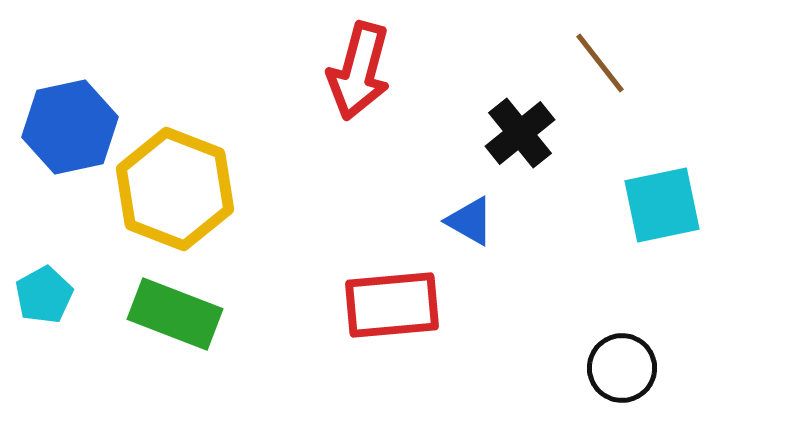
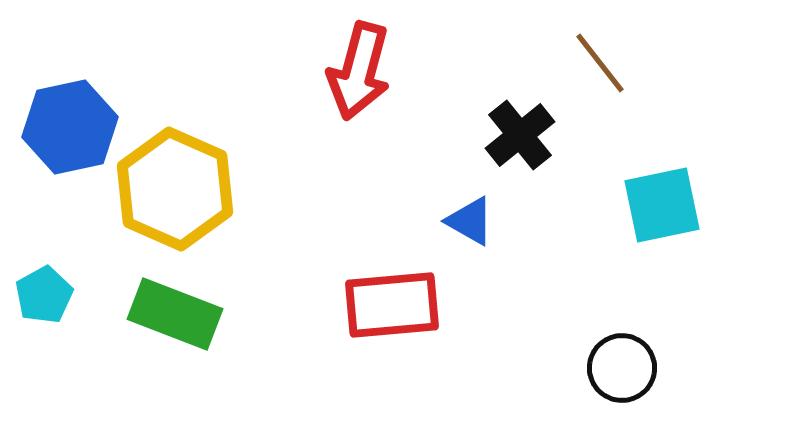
black cross: moved 2 px down
yellow hexagon: rotated 3 degrees clockwise
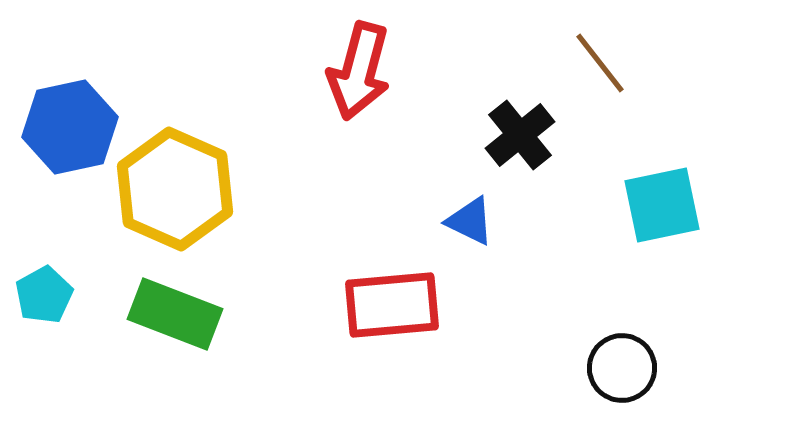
blue triangle: rotated 4 degrees counterclockwise
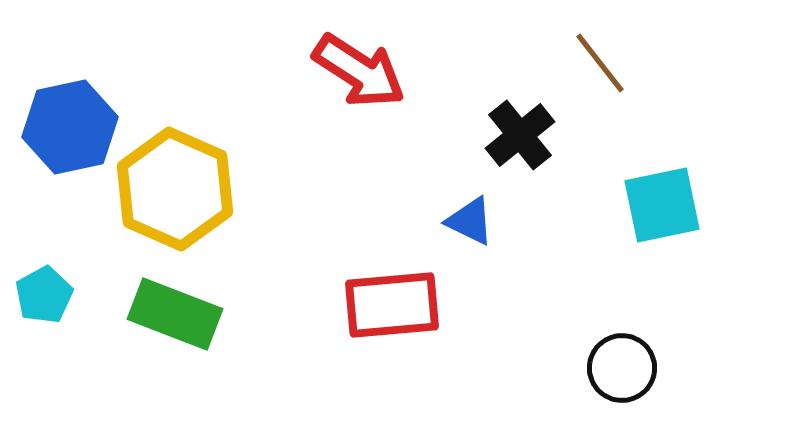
red arrow: rotated 72 degrees counterclockwise
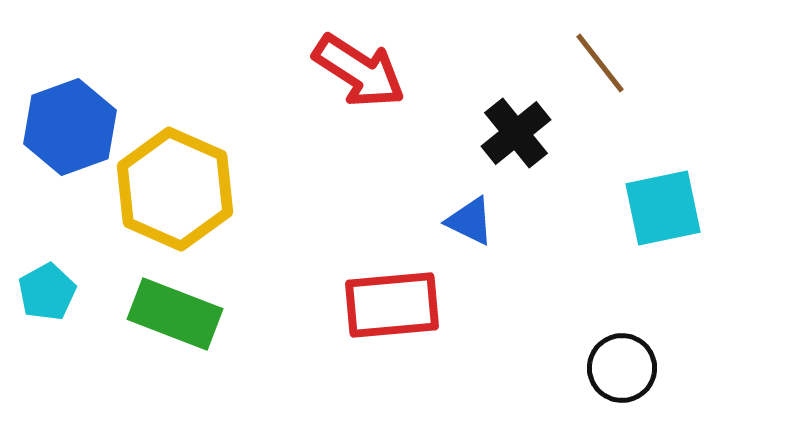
blue hexagon: rotated 8 degrees counterclockwise
black cross: moved 4 px left, 2 px up
cyan square: moved 1 px right, 3 px down
cyan pentagon: moved 3 px right, 3 px up
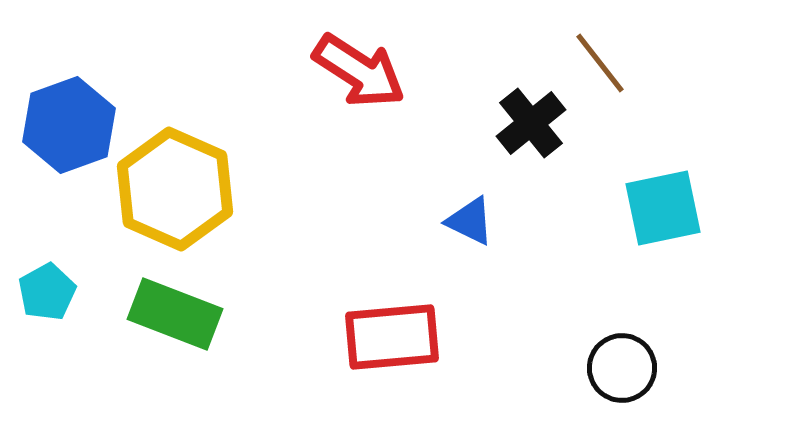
blue hexagon: moved 1 px left, 2 px up
black cross: moved 15 px right, 10 px up
red rectangle: moved 32 px down
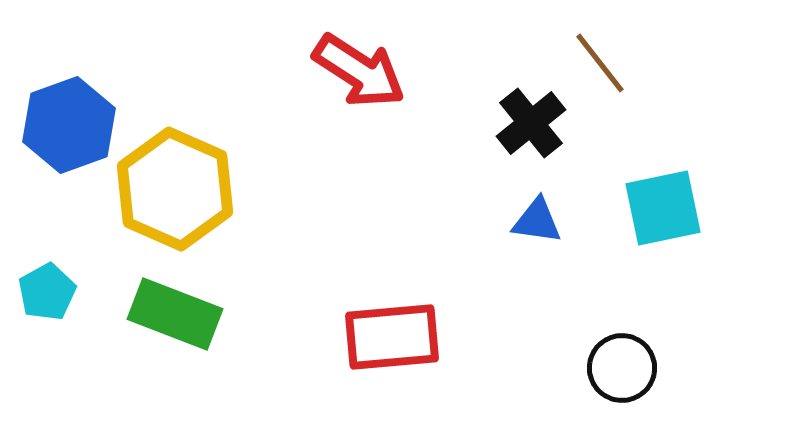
blue triangle: moved 67 px right; rotated 18 degrees counterclockwise
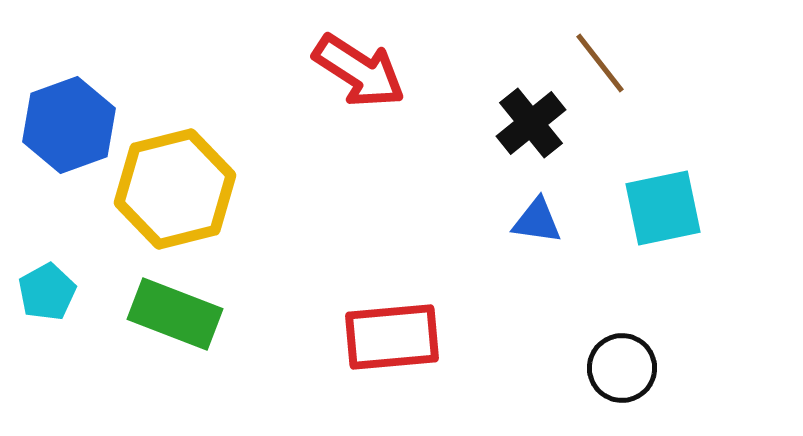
yellow hexagon: rotated 22 degrees clockwise
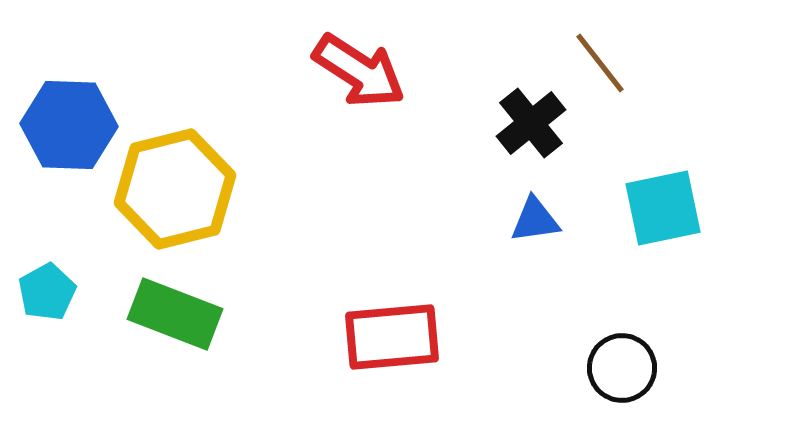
blue hexagon: rotated 22 degrees clockwise
blue triangle: moved 2 px left, 1 px up; rotated 16 degrees counterclockwise
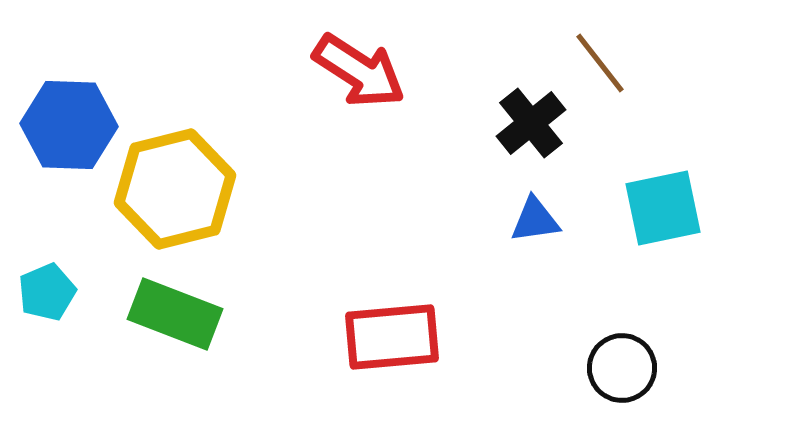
cyan pentagon: rotated 6 degrees clockwise
